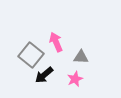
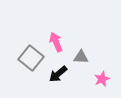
gray square: moved 3 px down
black arrow: moved 14 px right, 1 px up
pink star: moved 27 px right
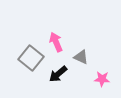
gray triangle: rotated 21 degrees clockwise
pink star: rotated 28 degrees clockwise
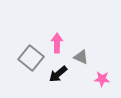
pink arrow: moved 1 px right, 1 px down; rotated 24 degrees clockwise
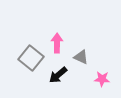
black arrow: moved 1 px down
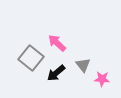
pink arrow: rotated 48 degrees counterclockwise
gray triangle: moved 2 px right, 8 px down; rotated 28 degrees clockwise
black arrow: moved 2 px left, 2 px up
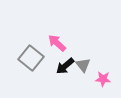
black arrow: moved 9 px right, 7 px up
pink star: moved 1 px right
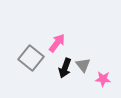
pink arrow: rotated 84 degrees clockwise
black arrow: moved 2 px down; rotated 30 degrees counterclockwise
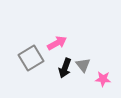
pink arrow: rotated 24 degrees clockwise
gray square: rotated 20 degrees clockwise
